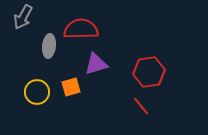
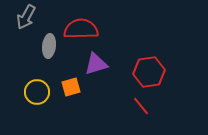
gray arrow: moved 3 px right
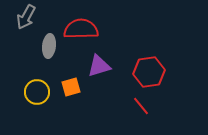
purple triangle: moved 3 px right, 2 px down
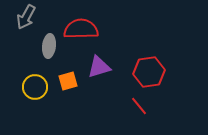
purple triangle: moved 1 px down
orange square: moved 3 px left, 6 px up
yellow circle: moved 2 px left, 5 px up
red line: moved 2 px left
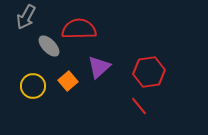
red semicircle: moved 2 px left
gray ellipse: rotated 50 degrees counterclockwise
purple triangle: rotated 25 degrees counterclockwise
orange square: rotated 24 degrees counterclockwise
yellow circle: moved 2 px left, 1 px up
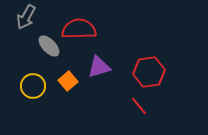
purple triangle: rotated 25 degrees clockwise
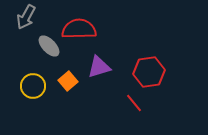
red line: moved 5 px left, 3 px up
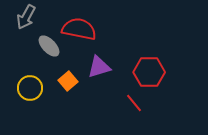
red semicircle: rotated 12 degrees clockwise
red hexagon: rotated 8 degrees clockwise
yellow circle: moved 3 px left, 2 px down
